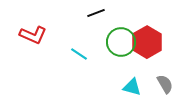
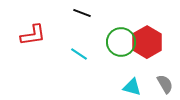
black line: moved 14 px left; rotated 42 degrees clockwise
red L-shape: rotated 32 degrees counterclockwise
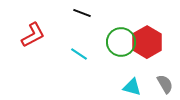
red L-shape: rotated 20 degrees counterclockwise
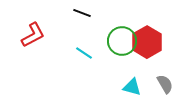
green circle: moved 1 px right, 1 px up
cyan line: moved 5 px right, 1 px up
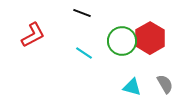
red hexagon: moved 3 px right, 4 px up
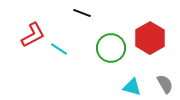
green circle: moved 11 px left, 7 px down
cyan line: moved 25 px left, 4 px up
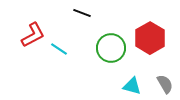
cyan triangle: moved 1 px up
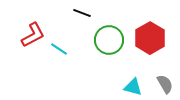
green circle: moved 2 px left, 8 px up
cyan triangle: moved 1 px right, 1 px down
